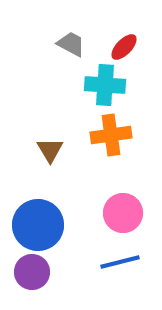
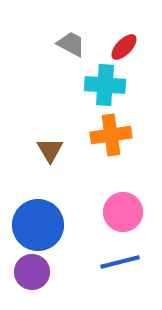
pink circle: moved 1 px up
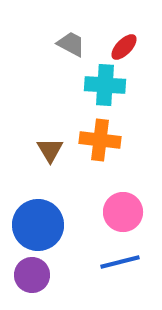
orange cross: moved 11 px left, 5 px down; rotated 15 degrees clockwise
purple circle: moved 3 px down
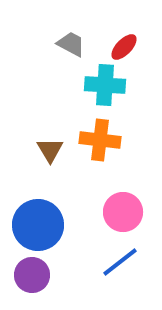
blue line: rotated 24 degrees counterclockwise
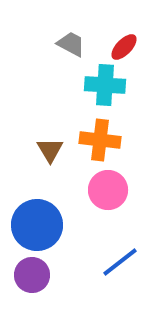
pink circle: moved 15 px left, 22 px up
blue circle: moved 1 px left
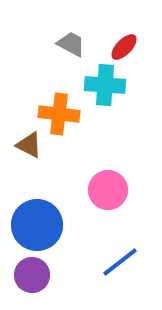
orange cross: moved 41 px left, 26 px up
brown triangle: moved 21 px left, 5 px up; rotated 32 degrees counterclockwise
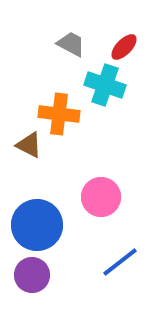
cyan cross: rotated 15 degrees clockwise
pink circle: moved 7 px left, 7 px down
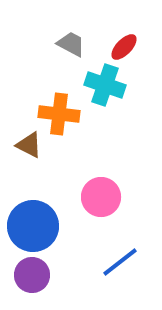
blue circle: moved 4 px left, 1 px down
